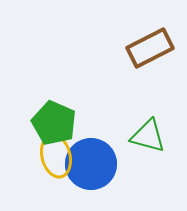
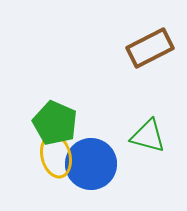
green pentagon: moved 1 px right
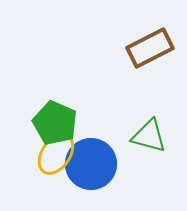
green triangle: moved 1 px right
yellow ellipse: moved 2 px up; rotated 48 degrees clockwise
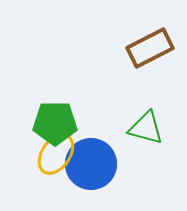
green pentagon: rotated 24 degrees counterclockwise
green triangle: moved 3 px left, 8 px up
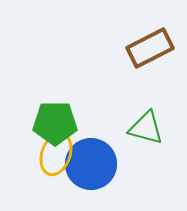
yellow ellipse: rotated 15 degrees counterclockwise
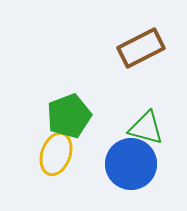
brown rectangle: moved 9 px left
green pentagon: moved 14 px right, 7 px up; rotated 21 degrees counterclockwise
blue circle: moved 40 px right
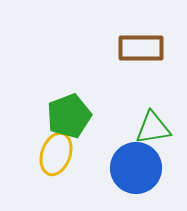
brown rectangle: rotated 27 degrees clockwise
green triangle: moved 7 px right; rotated 24 degrees counterclockwise
blue circle: moved 5 px right, 4 px down
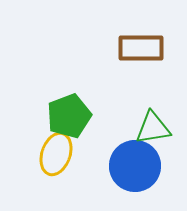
blue circle: moved 1 px left, 2 px up
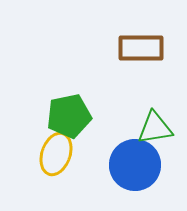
green pentagon: rotated 9 degrees clockwise
green triangle: moved 2 px right
blue circle: moved 1 px up
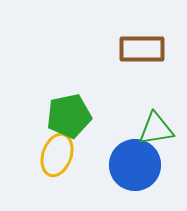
brown rectangle: moved 1 px right, 1 px down
green triangle: moved 1 px right, 1 px down
yellow ellipse: moved 1 px right, 1 px down
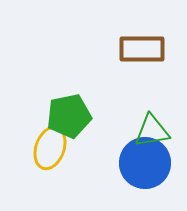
green triangle: moved 4 px left, 2 px down
yellow ellipse: moved 7 px left, 7 px up
blue circle: moved 10 px right, 2 px up
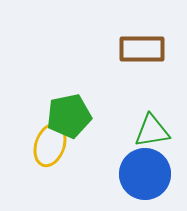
yellow ellipse: moved 3 px up
blue circle: moved 11 px down
